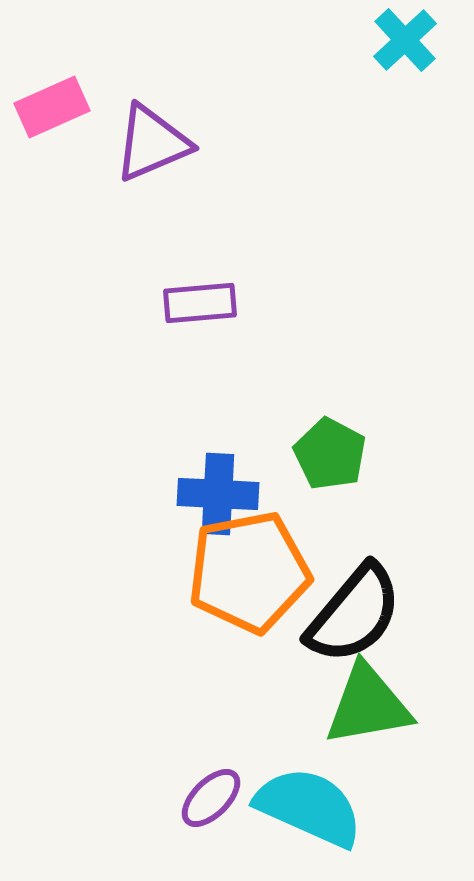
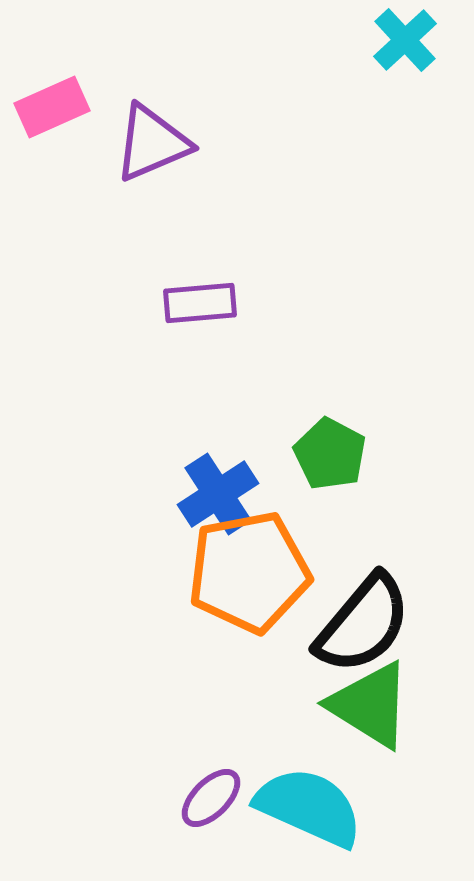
blue cross: rotated 36 degrees counterclockwise
black semicircle: moved 9 px right, 10 px down
green triangle: moved 2 px right; rotated 42 degrees clockwise
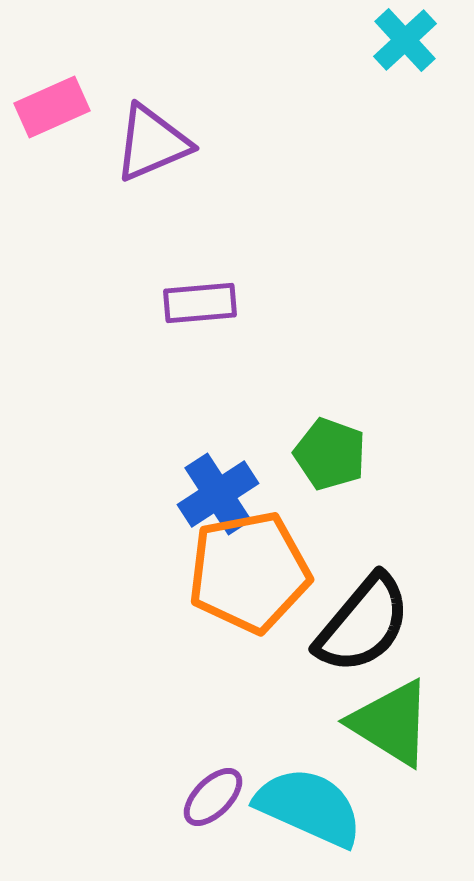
green pentagon: rotated 8 degrees counterclockwise
green triangle: moved 21 px right, 18 px down
purple ellipse: moved 2 px right, 1 px up
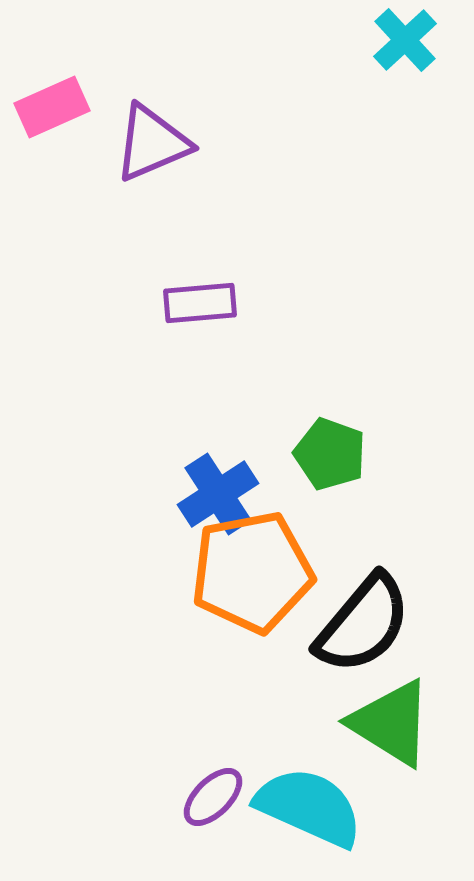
orange pentagon: moved 3 px right
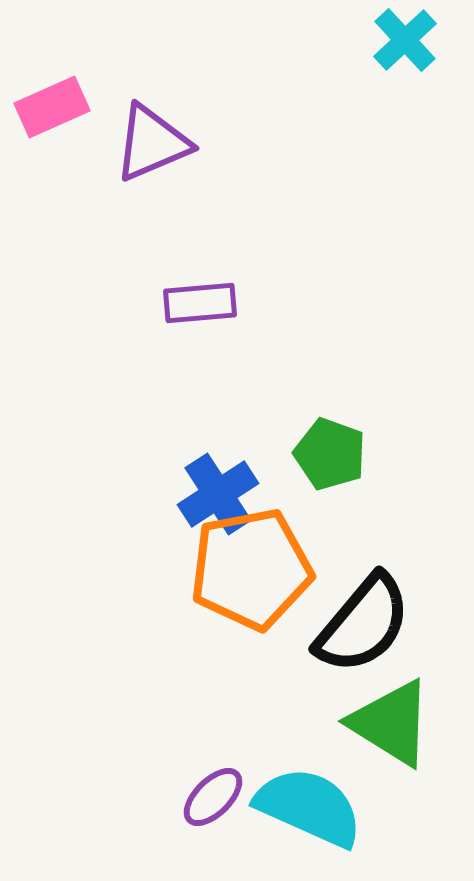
orange pentagon: moved 1 px left, 3 px up
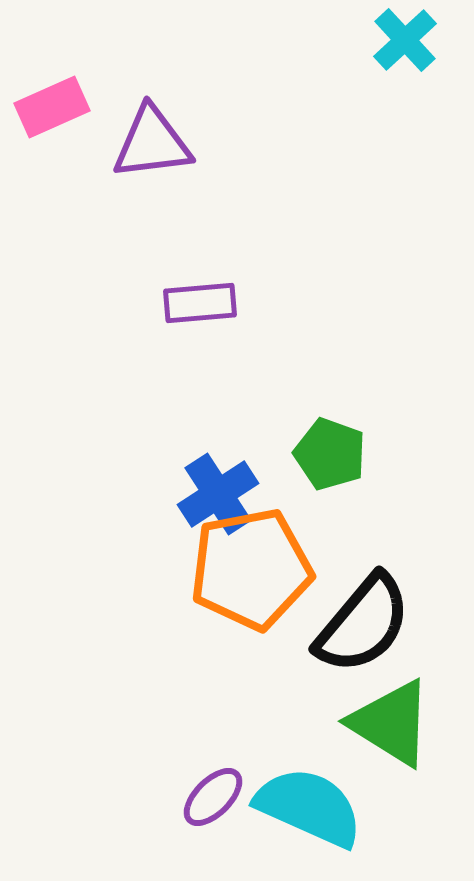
purple triangle: rotated 16 degrees clockwise
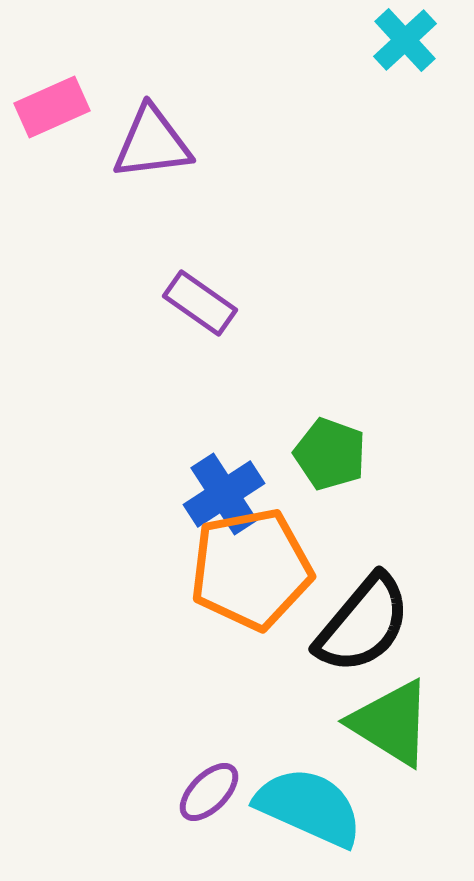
purple rectangle: rotated 40 degrees clockwise
blue cross: moved 6 px right
purple ellipse: moved 4 px left, 5 px up
